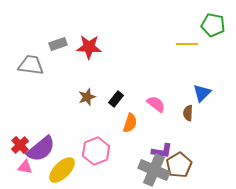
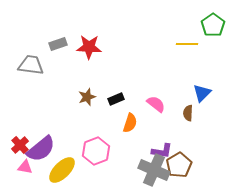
green pentagon: rotated 25 degrees clockwise
black rectangle: rotated 28 degrees clockwise
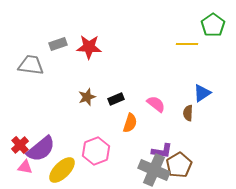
blue triangle: rotated 12 degrees clockwise
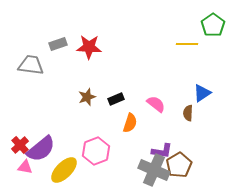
yellow ellipse: moved 2 px right
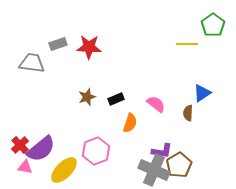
gray trapezoid: moved 1 px right, 2 px up
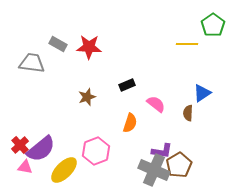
gray rectangle: rotated 48 degrees clockwise
black rectangle: moved 11 px right, 14 px up
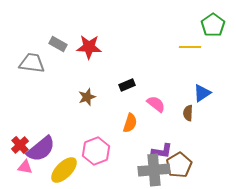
yellow line: moved 3 px right, 3 px down
gray cross: rotated 28 degrees counterclockwise
